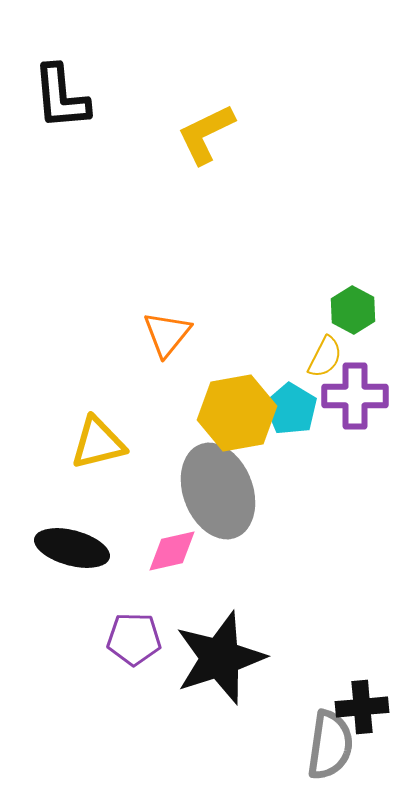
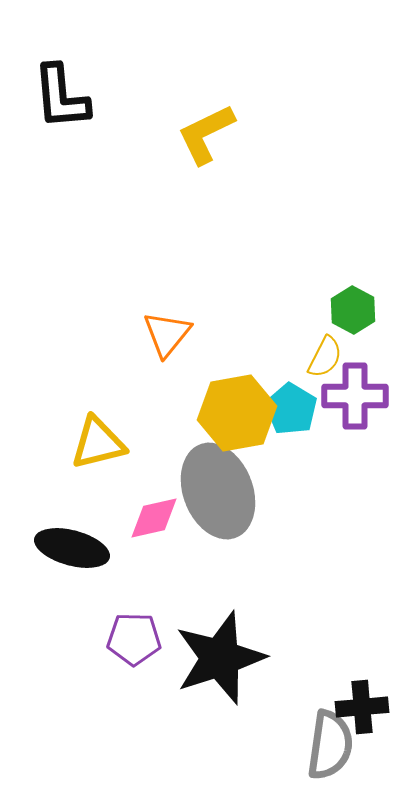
pink diamond: moved 18 px left, 33 px up
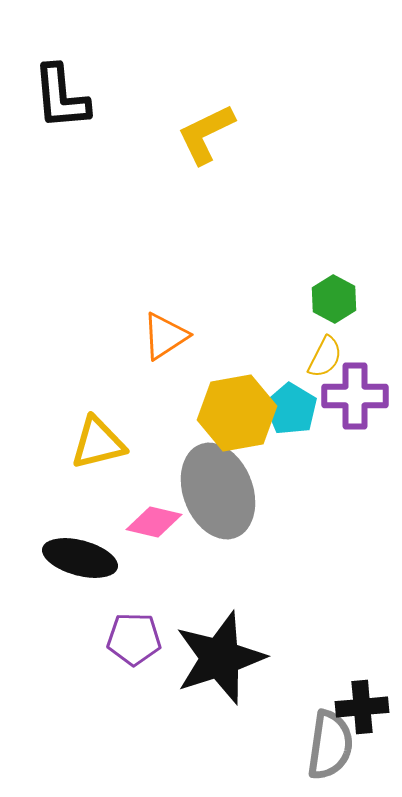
green hexagon: moved 19 px left, 11 px up
orange triangle: moved 2 px left, 2 px down; rotated 18 degrees clockwise
pink diamond: moved 4 px down; rotated 26 degrees clockwise
black ellipse: moved 8 px right, 10 px down
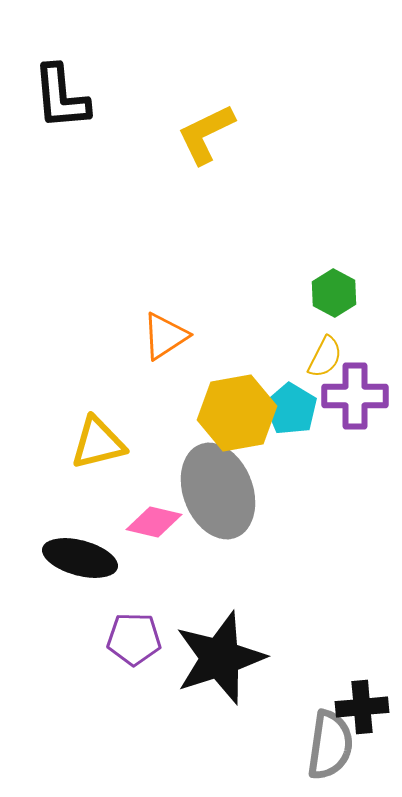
green hexagon: moved 6 px up
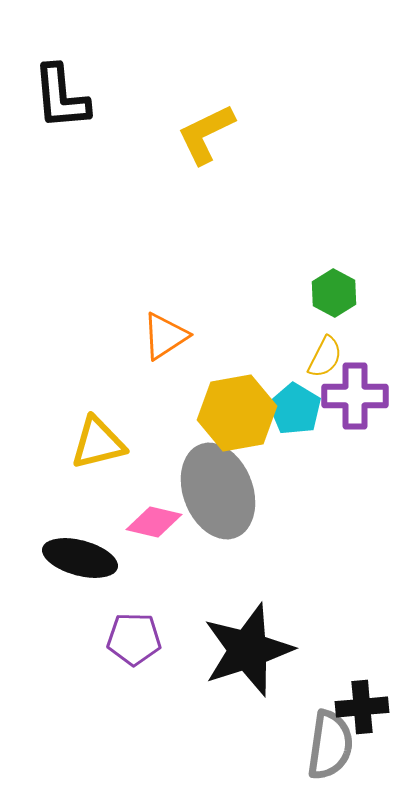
cyan pentagon: moved 4 px right
black star: moved 28 px right, 8 px up
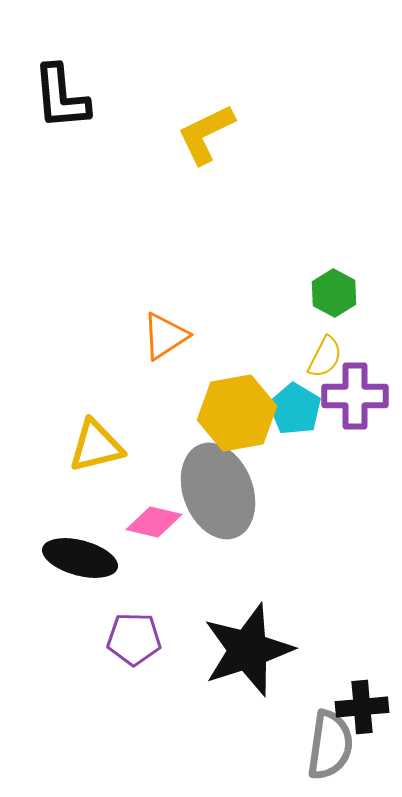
yellow triangle: moved 2 px left, 3 px down
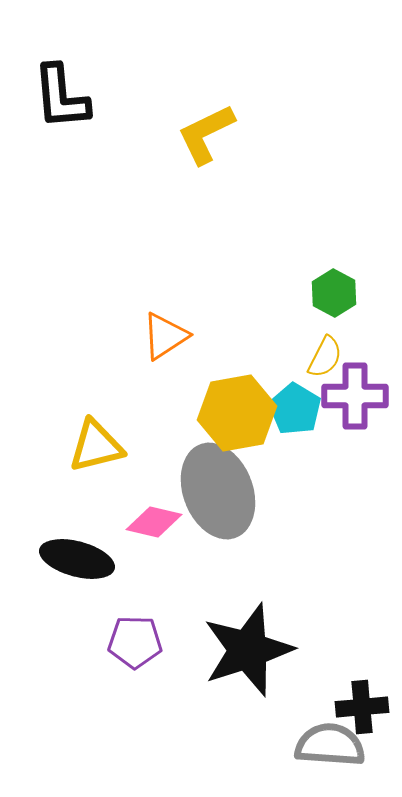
black ellipse: moved 3 px left, 1 px down
purple pentagon: moved 1 px right, 3 px down
gray semicircle: rotated 94 degrees counterclockwise
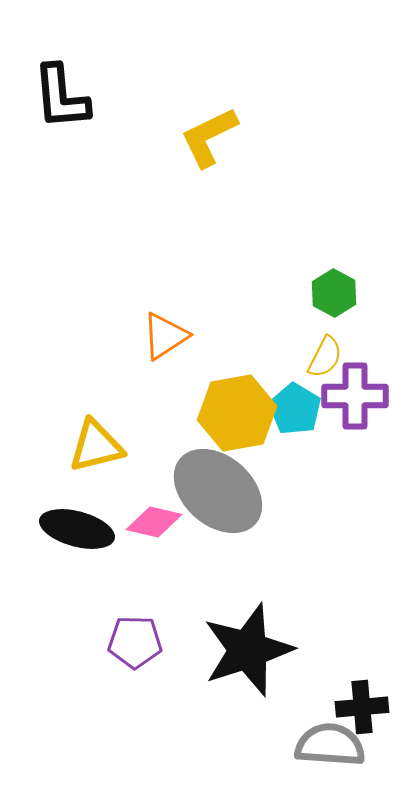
yellow L-shape: moved 3 px right, 3 px down
gray ellipse: rotated 28 degrees counterclockwise
black ellipse: moved 30 px up
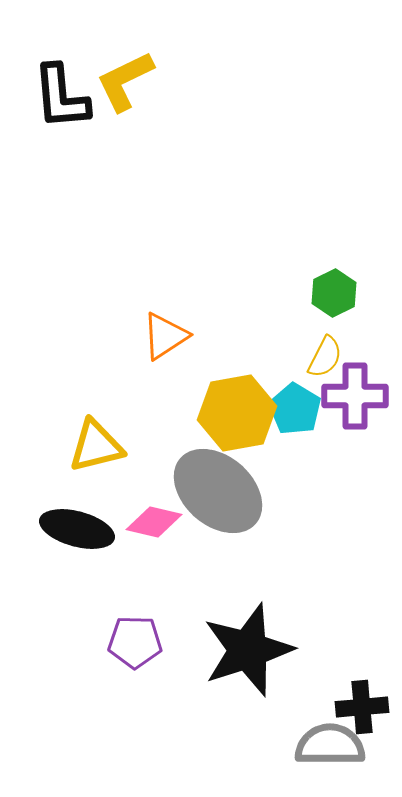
yellow L-shape: moved 84 px left, 56 px up
green hexagon: rotated 6 degrees clockwise
gray semicircle: rotated 4 degrees counterclockwise
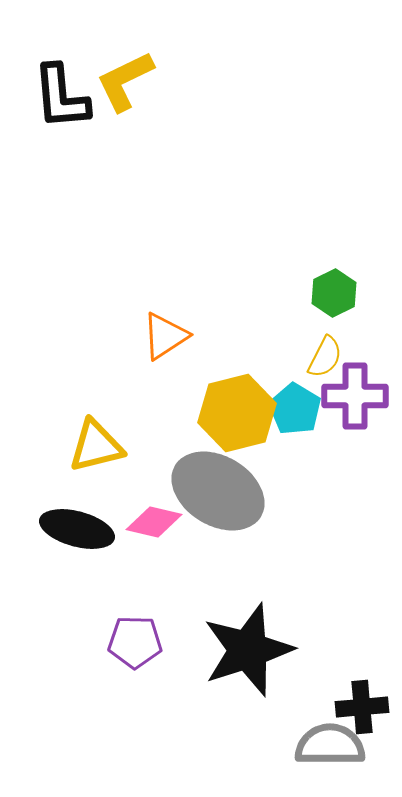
yellow hexagon: rotated 4 degrees counterclockwise
gray ellipse: rotated 10 degrees counterclockwise
